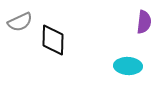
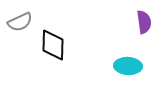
purple semicircle: rotated 15 degrees counterclockwise
black diamond: moved 5 px down
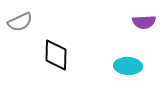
purple semicircle: rotated 95 degrees clockwise
black diamond: moved 3 px right, 10 px down
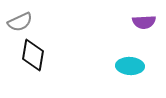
black diamond: moved 23 px left; rotated 8 degrees clockwise
cyan ellipse: moved 2 px right
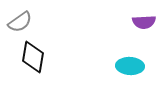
gray semicircle: rotated 10 degrees counterclockwise
black diamond: moved 2 px down
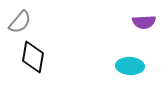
gray semicircle: rotated 15 degrees counterclockwise
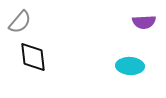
black diamond: rotated 16 degrees counterclockwise
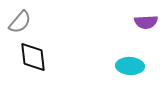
purple semicircle: moved 2 px right
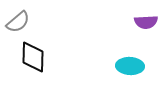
gray semicircle: moved 2 px left; rotated 10 degrees clockwise
black diamond: rotated 8 degrees clockwise
